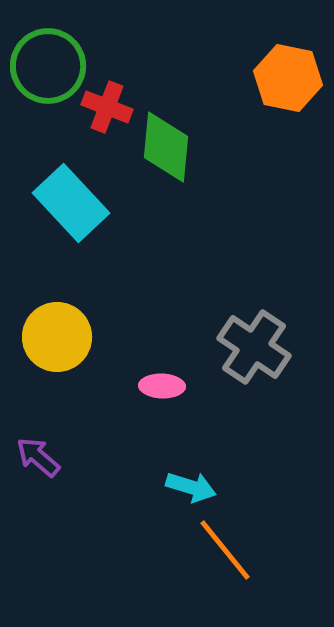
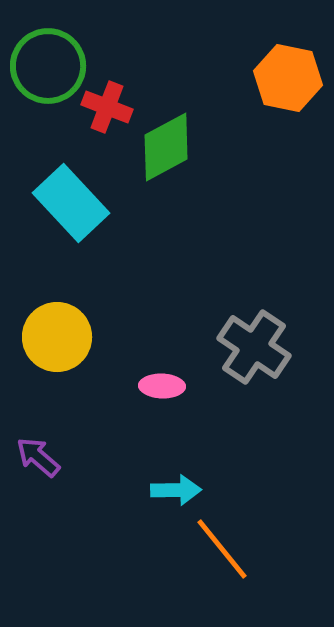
green diamond: rotated 56 degrees clockwise
cyan arrow: moved 15 px left, 3 px down; rotated 18 degrees counterclockwise
orange line: moved 3 px left, 1 px up
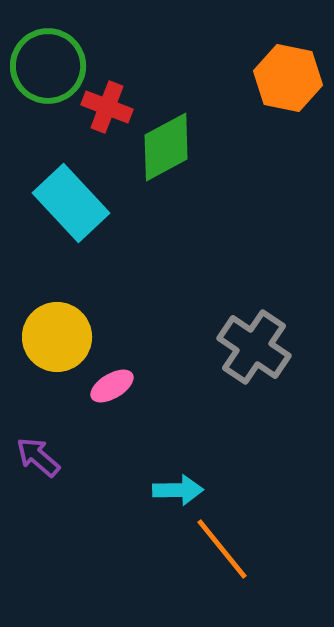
pink ellipse: moved 50 px left; rotated 33 degrees counterclockwise
cyan arrow: moved 2 px right
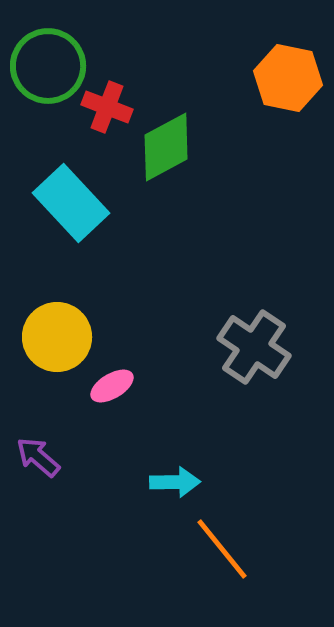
cyan arrow: moved 3 px left, 8 px up
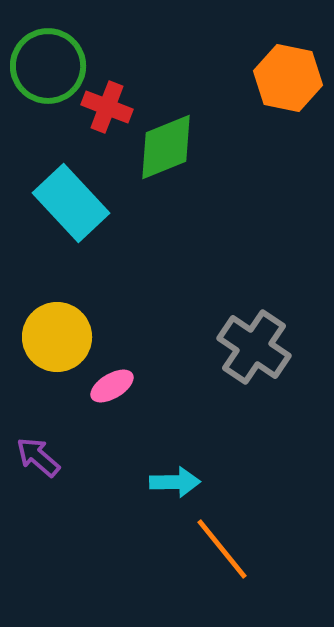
green diamond: rotated 6 degrees clockwise
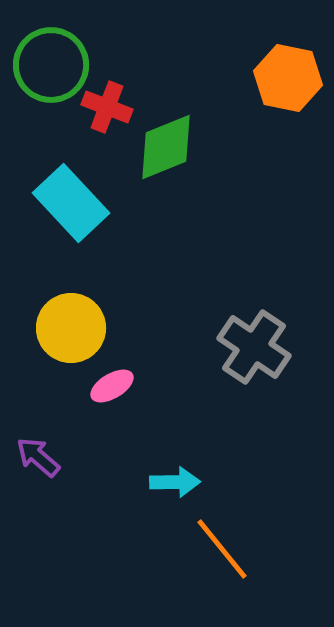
green circle: moved 3 px right, 1 px up
yellow circle: moved 14 px right, 9 px up
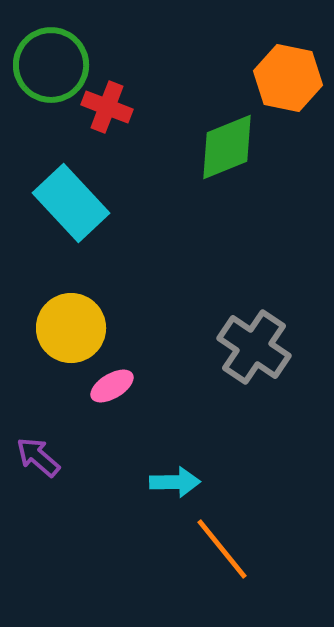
green diamond: moved 61 px right
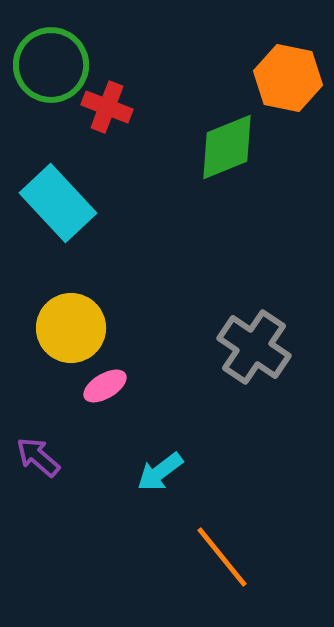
cyan rectangle: moved 13 px left
pink ellipse: moved 7 px left
cyan arrow: moved 15 px left, 10 px up; rotated 144 degrees clockwise
orange line: moved 8 px down
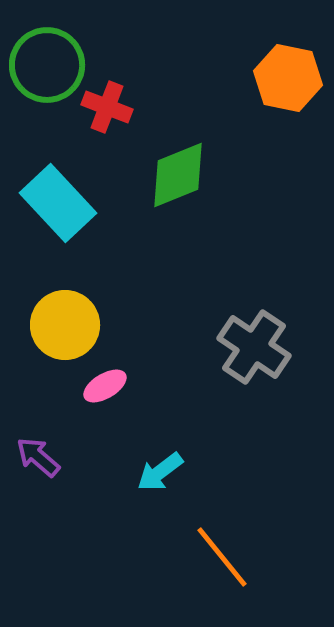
green circle: moved 4 px left
green diamond: moved 49 px left, 28 px down
yellow circle: moved 6 px left, 3 px up
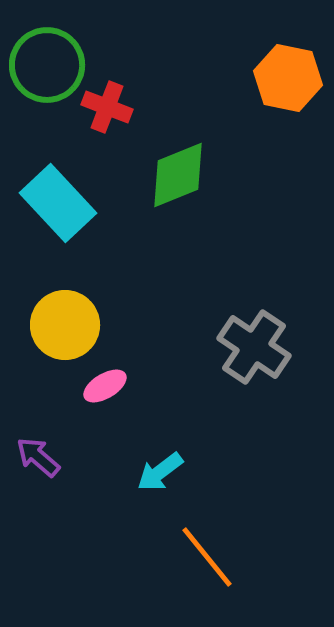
orange line: moved 15 px left
